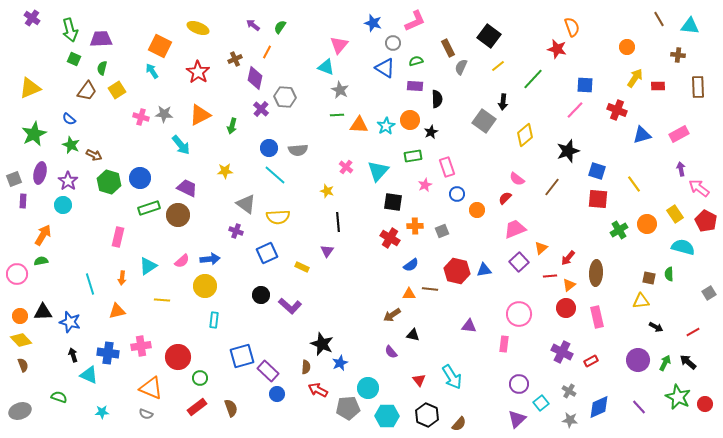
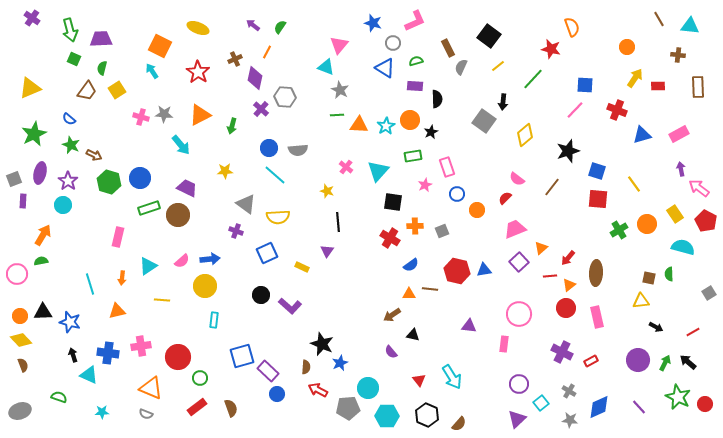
red star at (557, 49): moved 6 px left
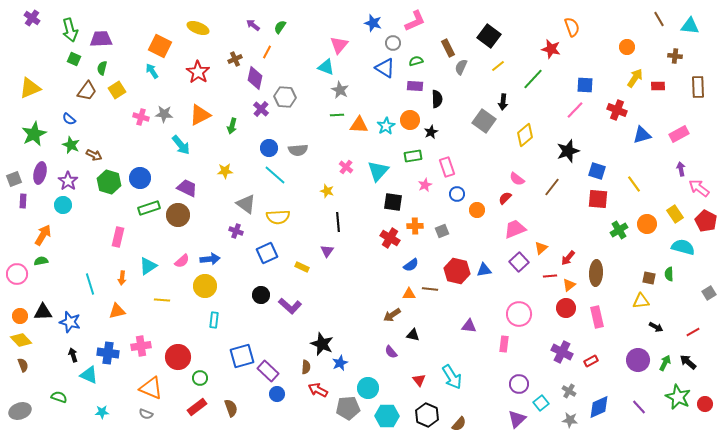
brown cross at (678, 55): moved 3 px left, 1 px down
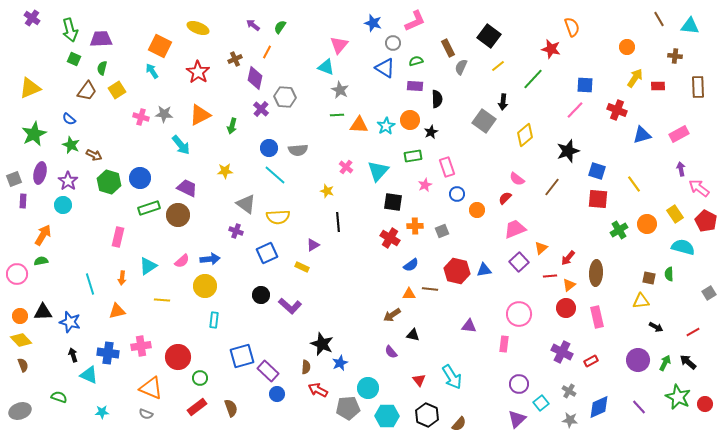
purple triangle at (327, 251): moved 14 px left, 6 px up; rotated 24 degrees clockwise
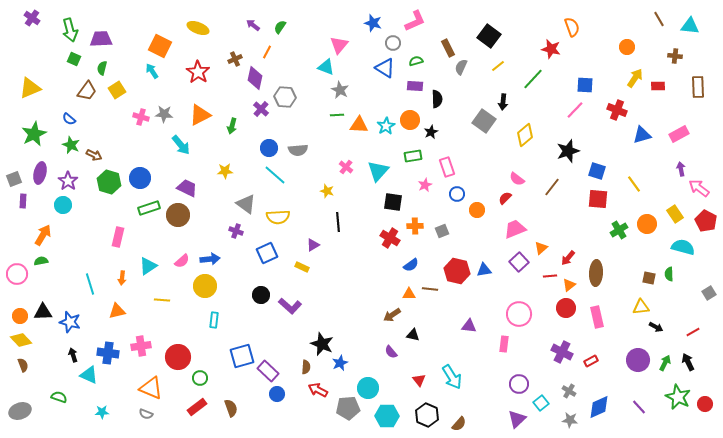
yellow triangle at (641, 301): moved 6 px down
black arrow at (688, 362): rotated 24 degrees clockwise
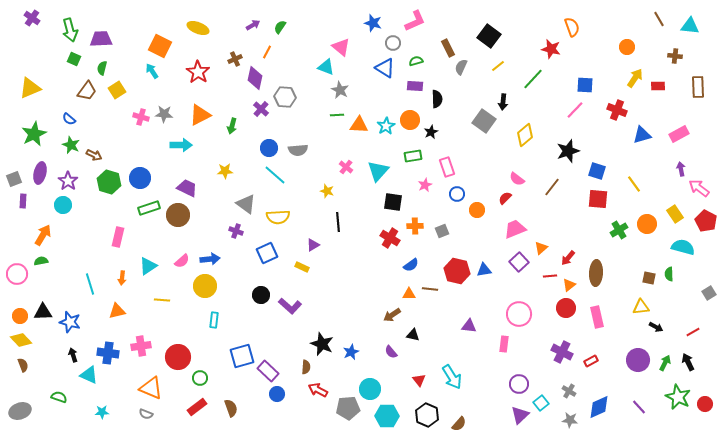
purple arrow at (253, 25): rotated 112 degrees clockwise
pink triangle at (339, 45): moved 2 px right, 2 px down; rotated 30 degrees counterclockwise
cyan arrow at (181, 145): rotated 50 degrees counterclockwise
blue star at (340, 363): moved 11 px right, 11 px up
cyan circle at (368, 388): moved 2 px right, 1 px down
purple triangle at (517, 419): moved 3 px right, 4 px up
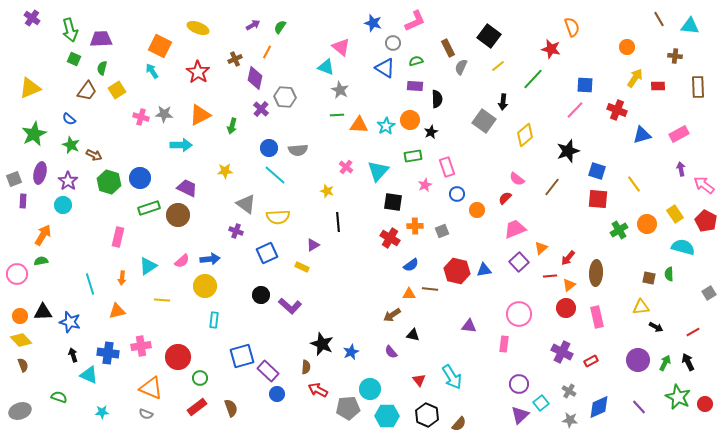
pink arrow at (699, 188): moved 5 px right, 3 px up
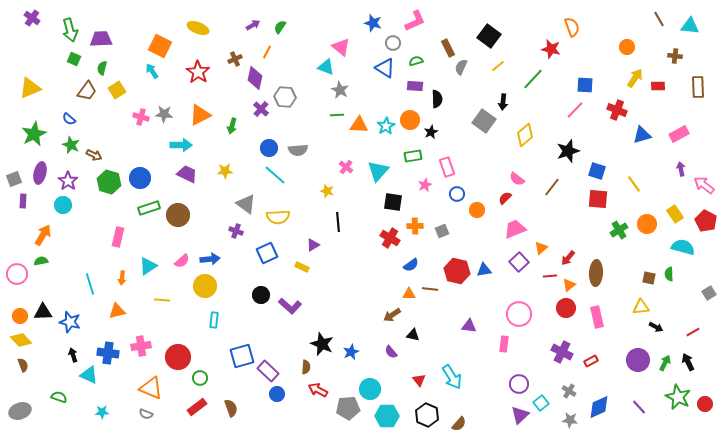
purple trapezoid at (187, 188): moved 14 px up
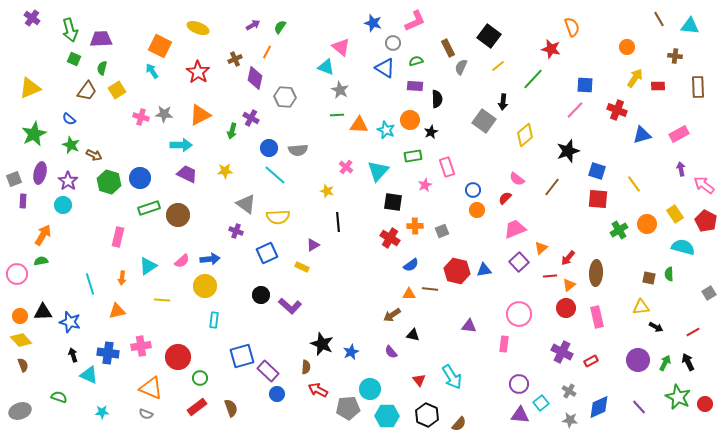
purple cross at (261, 109): moved 10 px left, 9 px down; rotated 14 degrees counterclockwise
green arrow at (232, 126): moved 5 px down
cyan star at (386, 126): moved 4 px down; rotated 18 degrees counterclockwise
blue circle at (457, 194): moved 16 px right, 4 px up
purple triangle at (520, 415): rotated 48 degrees clockwise
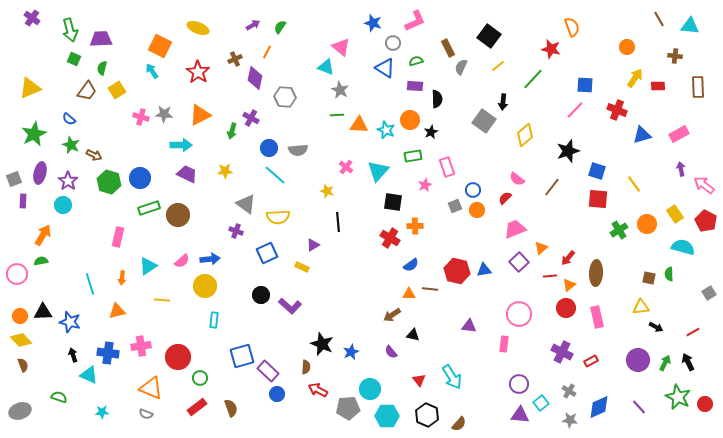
gray square at (442, 231): moved 13 px right, 25 px up
